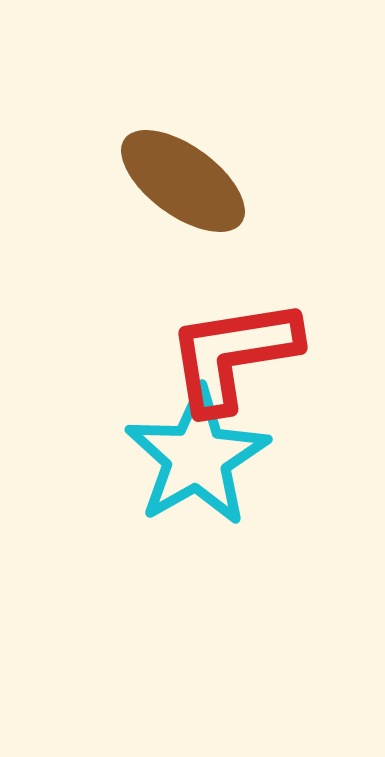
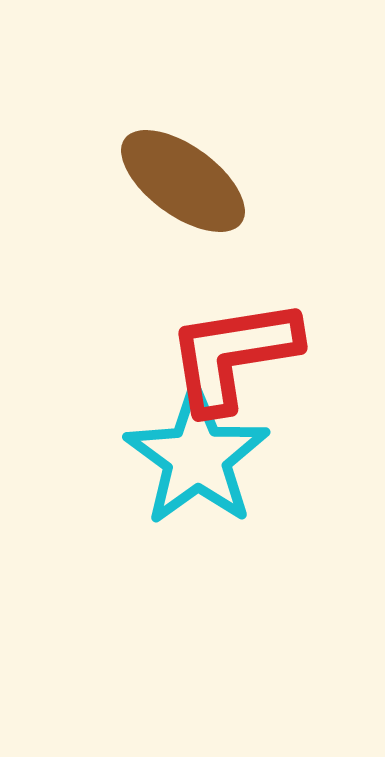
cyan star: rotated 6 degrees counterclockwise
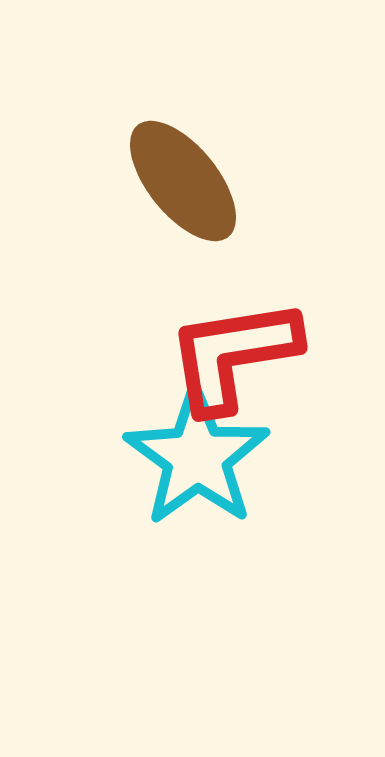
brown ellipse: rotated 15 degrees clockwise
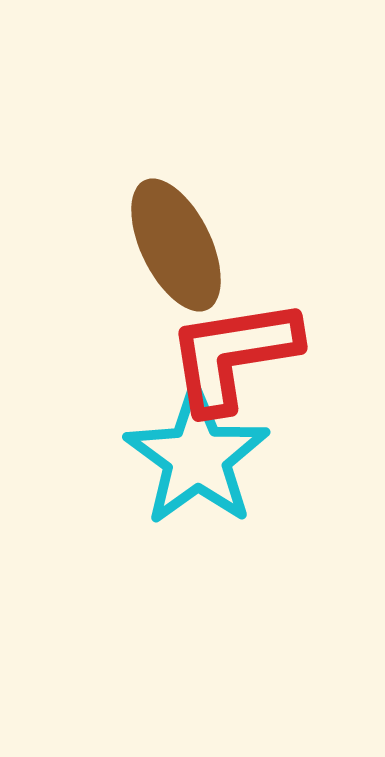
brown ellipse: moved 7 px left, 64 px down; rotated 13 degrees clockwise
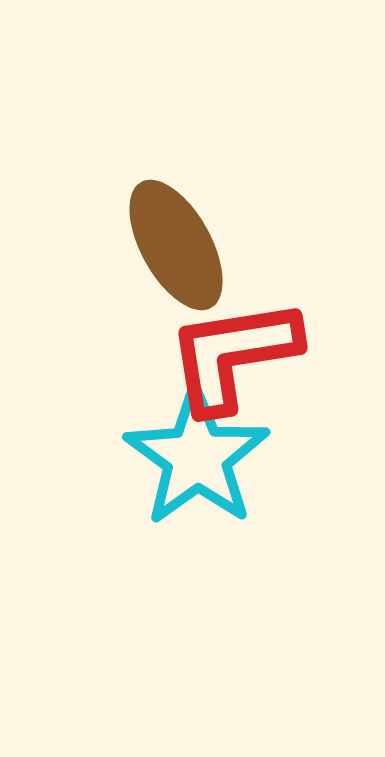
brown ellipse: rotated 3 degrees counterclockwise
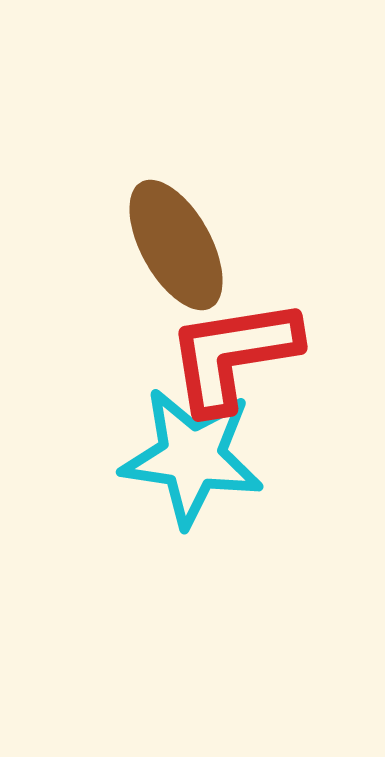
cyan star: moved 5 px left; rotated 28 degrees counterclockwise
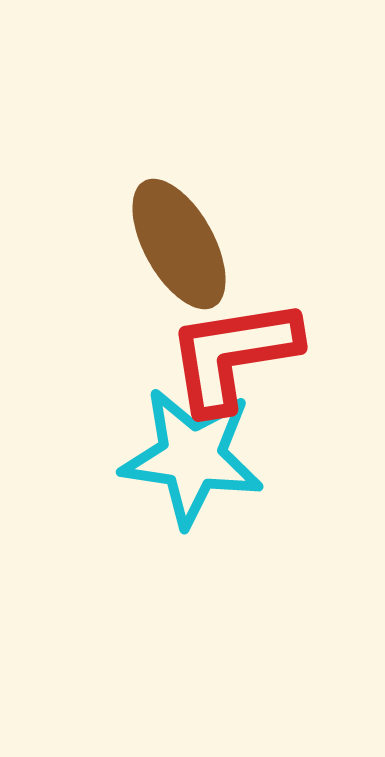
brown ellipse: moved 3 px right, 1 px up
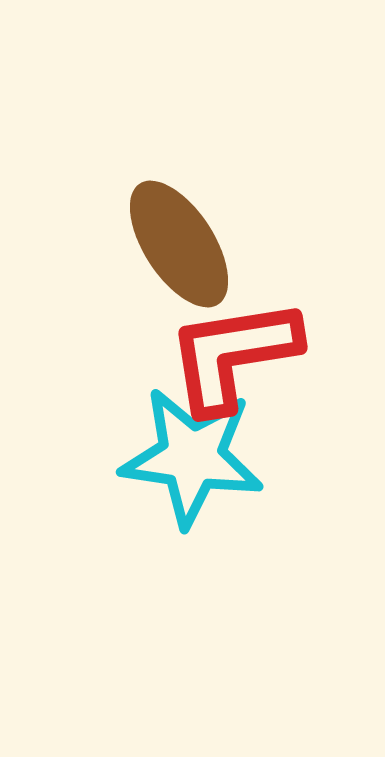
brown ellipse: rotated 4 degrees counterclockwise
